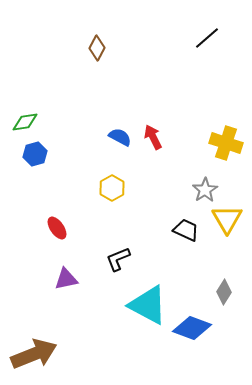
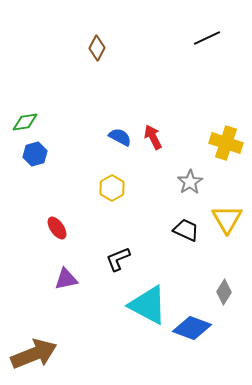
black line: rotated 16 degrees clockwise
gray star: moved 15 px left, 8 px up
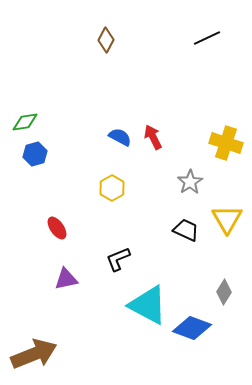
brown diamond: moved 9 px right, 8 px up
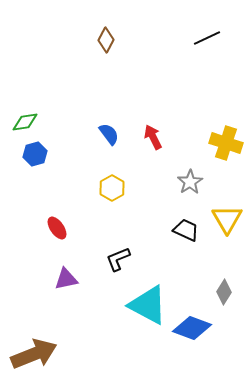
blue semicircle: moved 11 px left, 3 px up; rotated 25 degrees clockwise
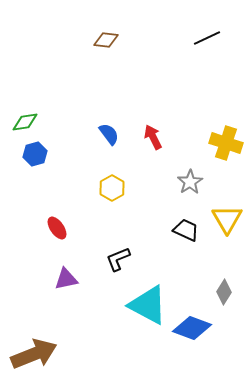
brown diamond: rotated 70 degrees clockwise
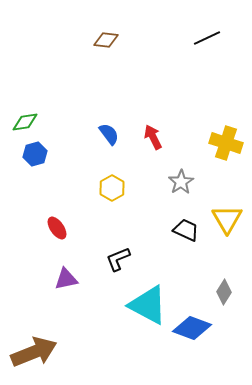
gray star: moved 9 px left
brown arrow: moved 2 px up
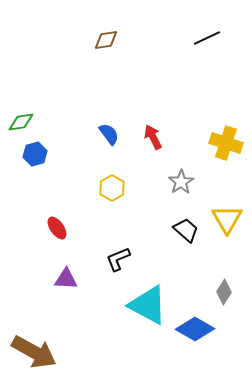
brown diamond: rotated 15 degrees counterclockwise
green diamond: moved 4 px left
black trapezoid: rotated 16 degrees clockwise
purple triangle: rotated 15 degrees clockwise
blue diamond: moved 3 px right, 1 px down; rotated 9 degrees clockwise
brown arrow: rotated 51 degrees clockwise
